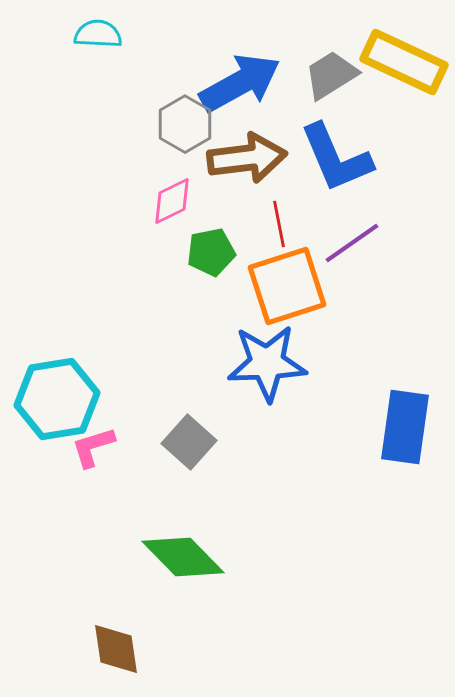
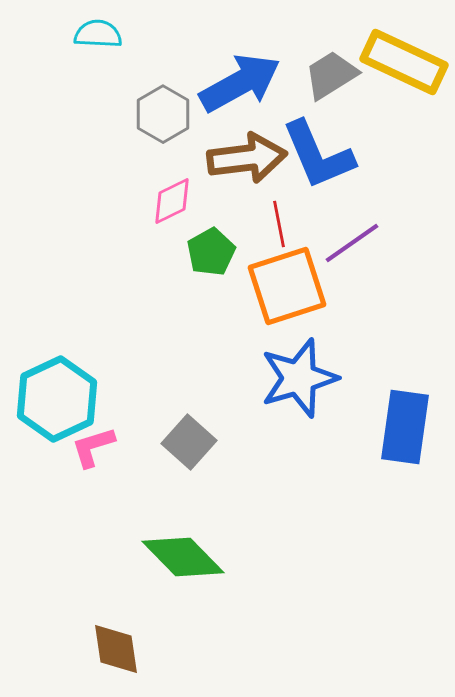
gray hexagon: moved 22 px left, 10 px up
blue L-shape: moved 18 px left, 3 px up
green pentagon: rotated 18 degrees counterclockwise
blue star: moved 32 px right, 15 px down; rotated 14 degrees counterclockwise
cyan hexagon: rotated 16 degrees counterclockwise
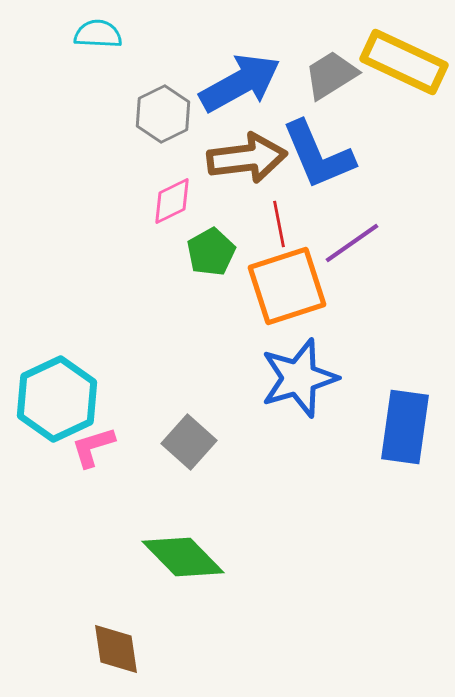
gray hexagon: rotated 4 degrees clockwise
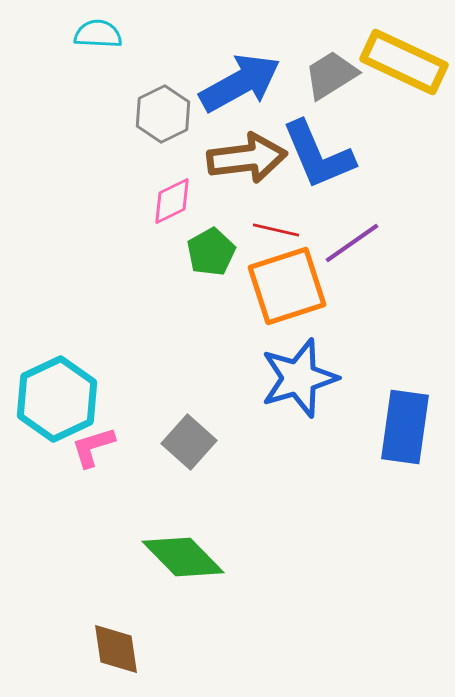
red line: moved 3 px left, 6 px down; rotated 66 degrees counterclockwise
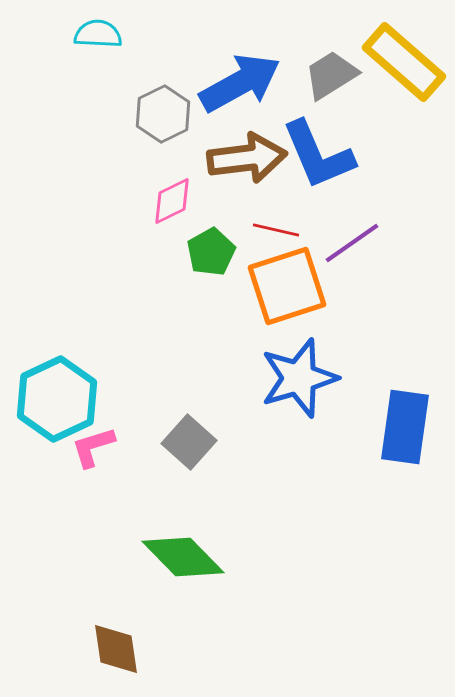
yellow rectangle: rotated 16 degrees clockwise
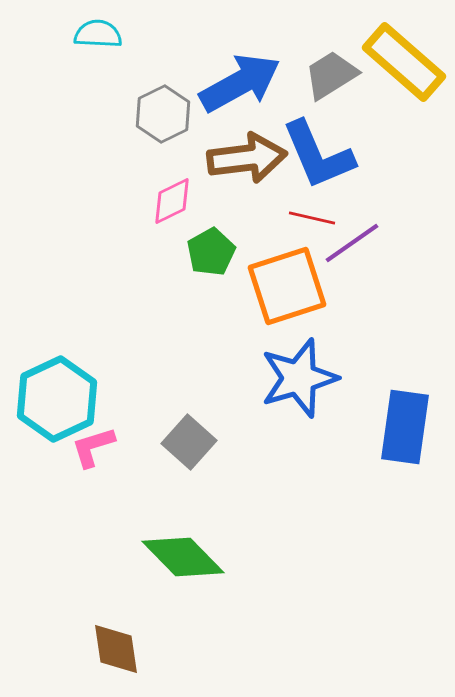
red line: moved 36 px right, 12 px up
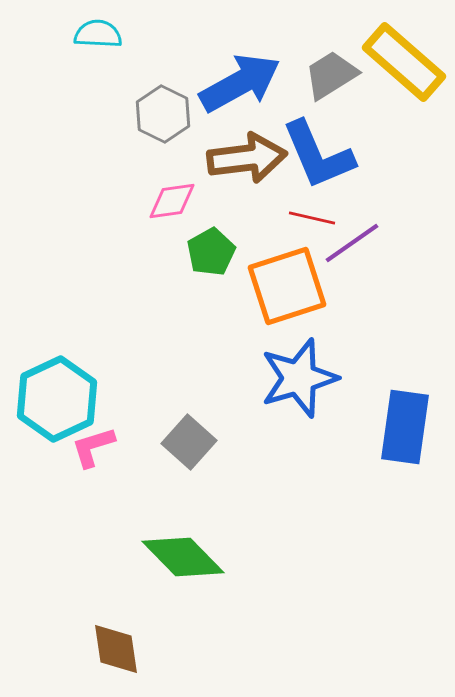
gray hexagon: rotated 8 degrees counterclockwise
pink diamond: rotated 18 degrees clockwise
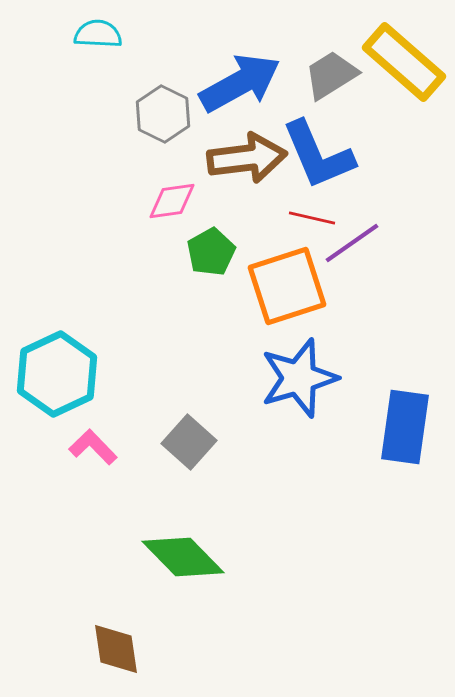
cyan hexagon: moved 25 px up
pink L-shape: rotated 63 degrees clockwise
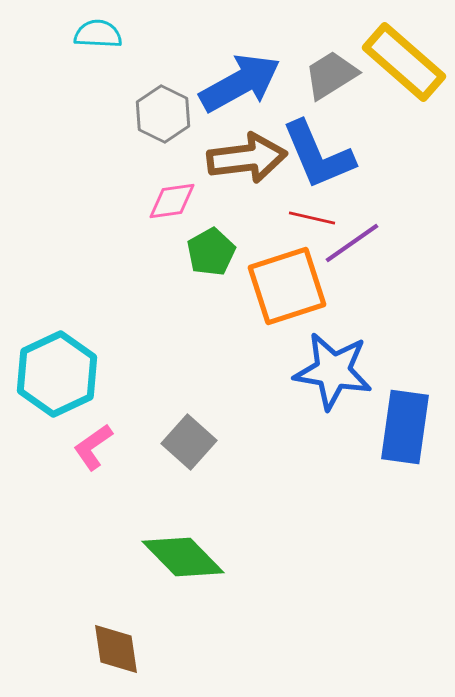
blue star: moved 34 px right, 7 px up; rotated 26 degrees clockwise
pink L-shape: rotated 81 degrees counterclockwise
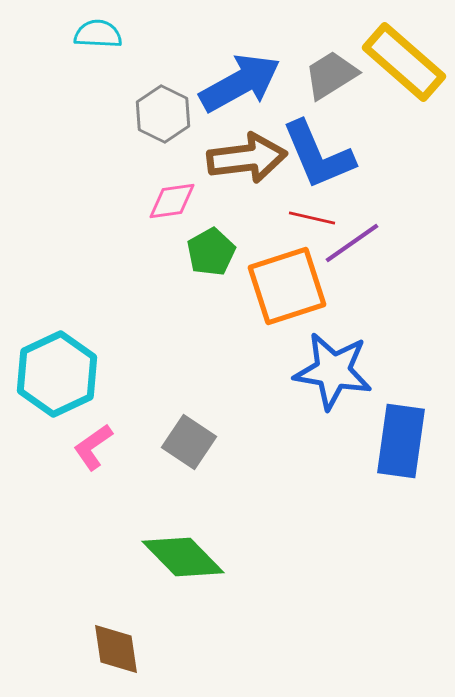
blue rectangle: moved 4 px left, 14 px down
gray square: rotated 8 degrees counterclockwise
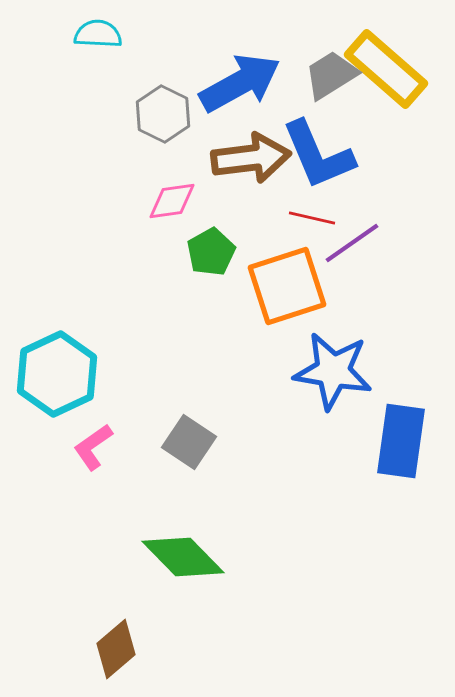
yellow rectangle: moved 18 px left, 7 px down
brown arrow: moved 4 px right
brown diamond: rotated 58 degrees clockwise
